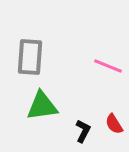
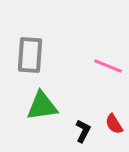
gray rectangle: moved 2 px up
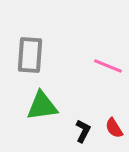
red semicircle: moved 4 px down
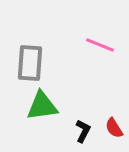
gray rectangle: moved 8 px down
pink line: moved 8 px left, 21 px up
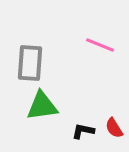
black L-shape: rotated 105 degrees counterclockwise
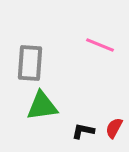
red semicircle: rotated 60 degrees clockwise
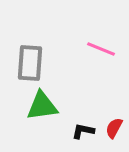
pink line: moved 1 px right, 4 px down
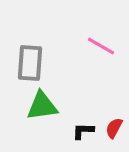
pink line: moved 3 px up; rotated 8 degrees clockwise
black L-shape: rotated 10 degrees counterclockwise
